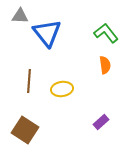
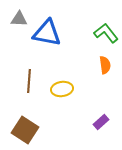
gray triangle: moved 1 px left, 3 px down
blue triangle: rotated 40 degrees counterclockwise
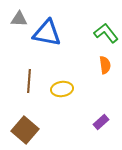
brown square: rotated 8 degrees clockwise
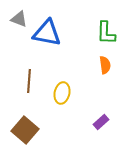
gray triangle: rotated 18 degrees clockwise
green L-shape: rotated 140 degrees counterclockwise
yellow ellipse: moved 4 px down; rotated 70 degrees counterclockwise
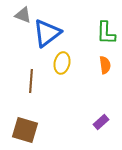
gray triangle: moved 4 px right, 4 px up
blue triangle: rotated 48 degrees counterclockwise
brown line: moved 2 px right
yellow ellipse: moved 30 px up
brown square: rotated 24 degrees counterclockwise
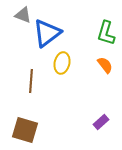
green L-shape: rotated 15 degrees clockwise
orange semicircle: rotated 30 degrees counterclockwise
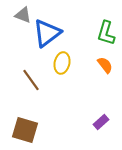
brown line: moved 1 px up; rotated 40 degrees counterclockwise
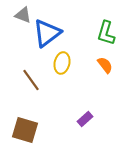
purple rectangle: moved 16 px left, 3 px up
